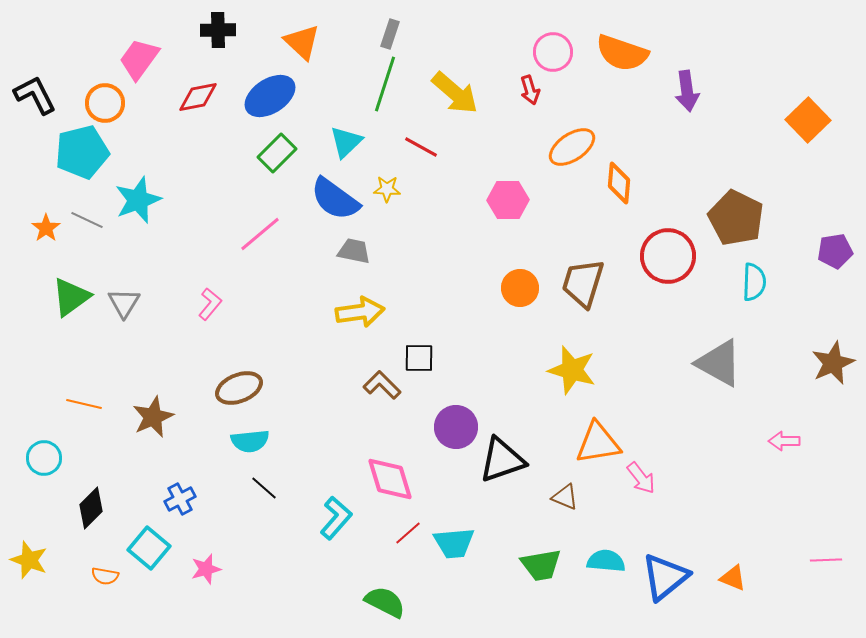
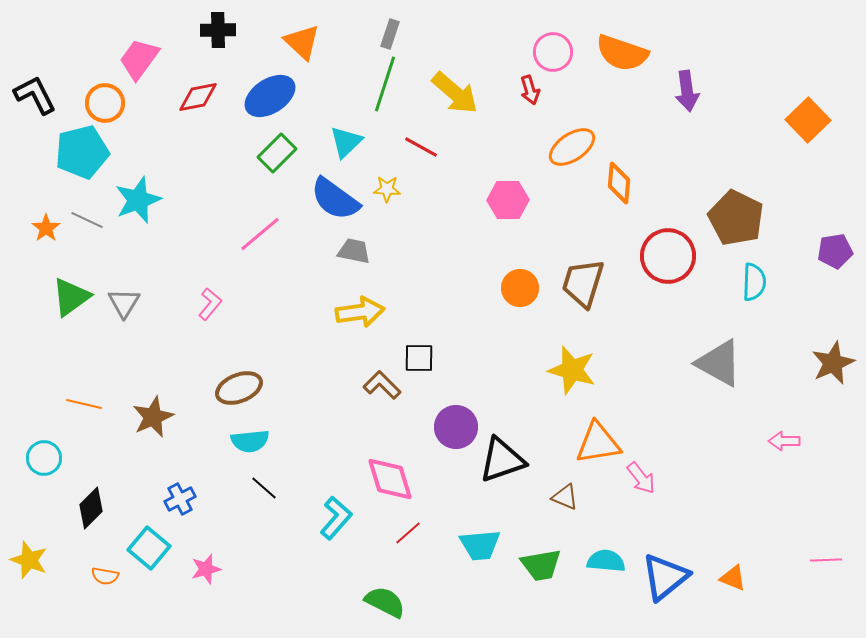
cyan trapezoid at (454, 543): moved 26 px right, 2 px down
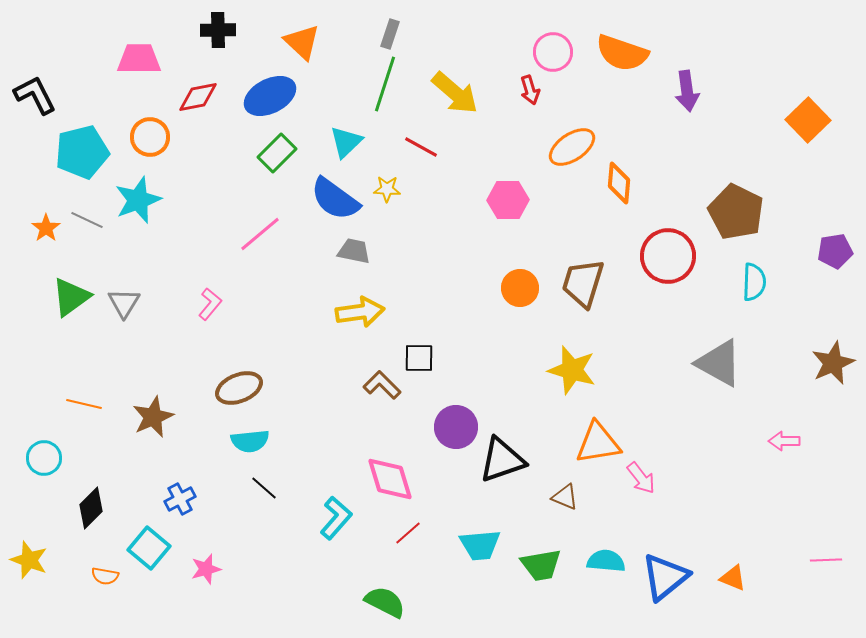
pink trapezoid at (139, 59): rotated 54 degrees clockwise
blue ellipse at (270, 96): rotated 6 degrees clockwise
orange circle at (105, 103): moved 45 px right, 34 px down
brown pentagon at (736, 218): moved 6 px up
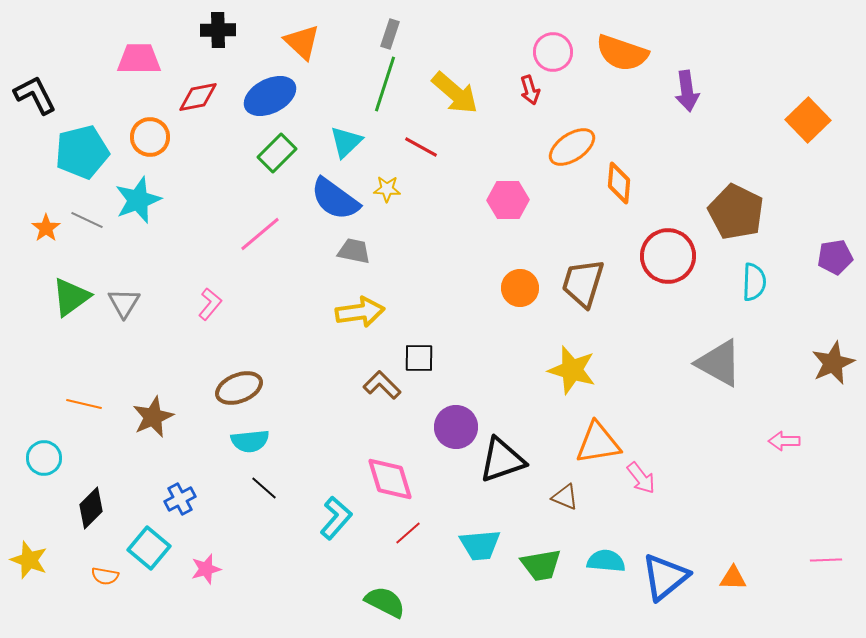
purple pentagon at (835, 251): moved 6 px down
orange triangle at (733, 578): rotated 20 degrees counterclockwise
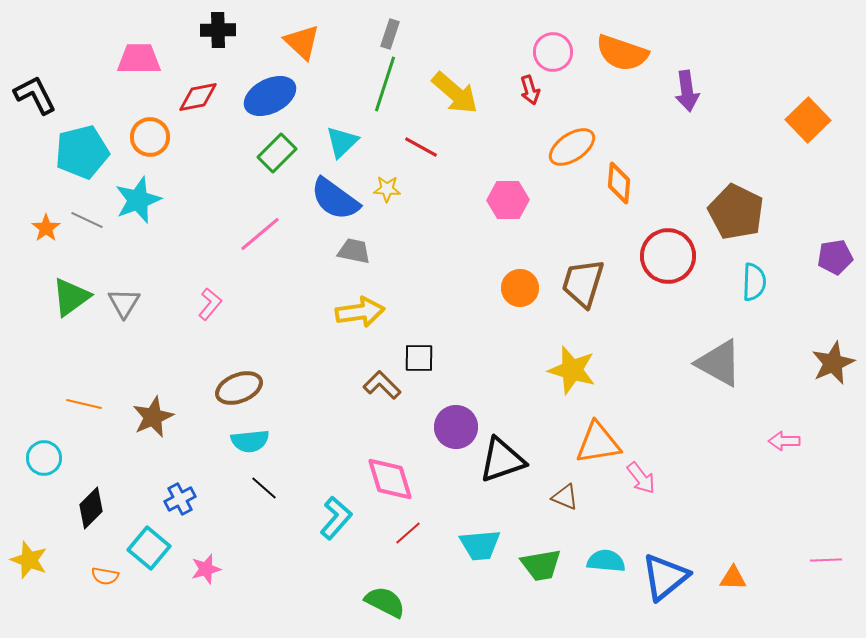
cyan triangle at (346, 142): moved 4 px left
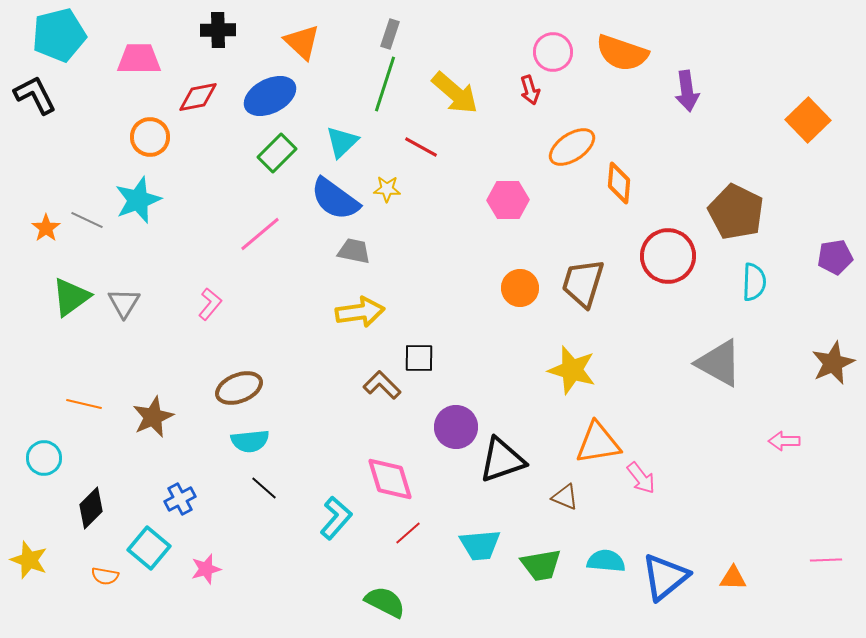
cyan pentagon at (82, 152): moved 23 px left, 117 px up
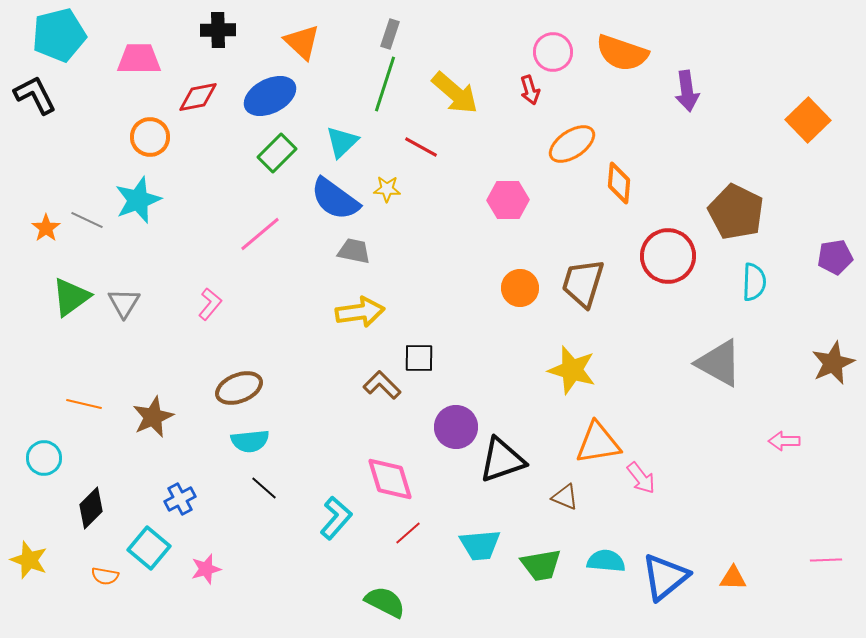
orange ellipse at (572, 147): moved 3 px up
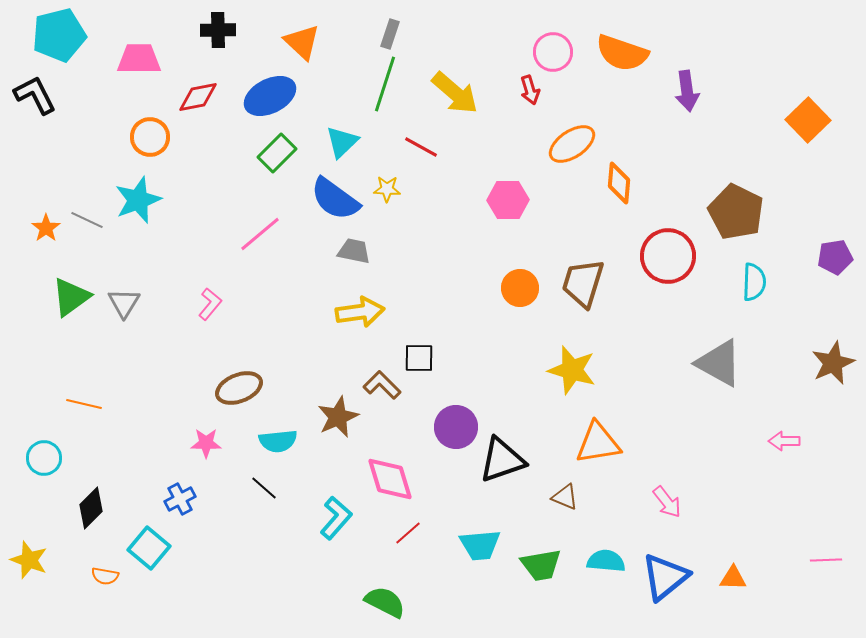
brown star at (153, 417): moved 185 px right
cyan semicircle at (250, 441): moved 28 px right
pink arrow at (641, 478): moved 26 px right, 24 px down
pink star at (206, 569): moved 126 px up; rotated 16 degrees clockwise
